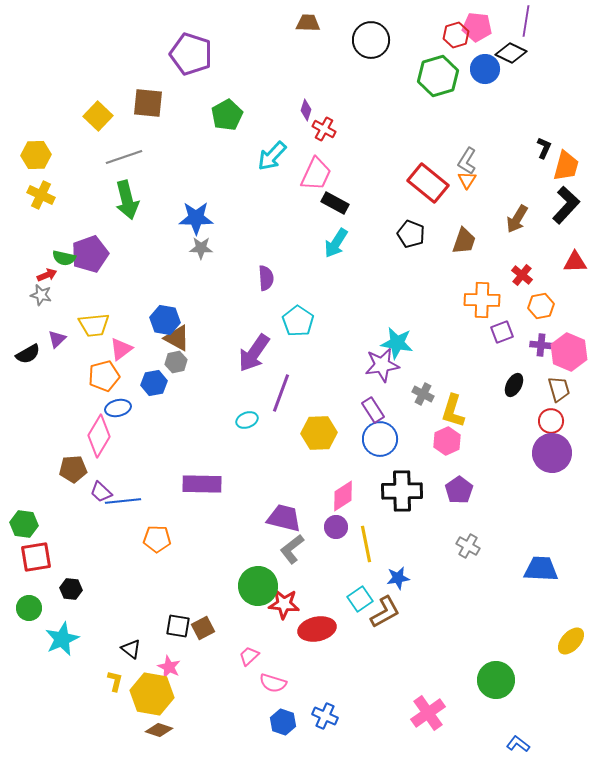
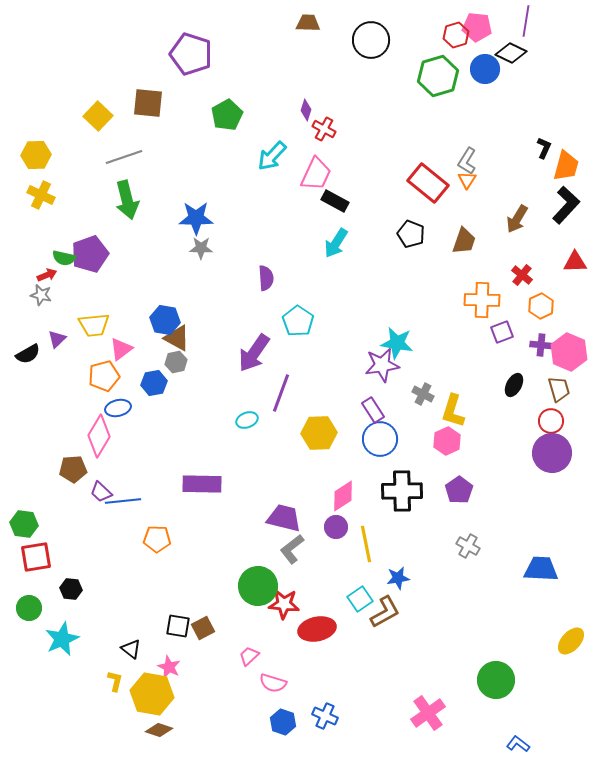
black rectangle at (335, 203): moved 2 px up
orange hexagon at (541, 306): rotated 15 degrees counterclockwise
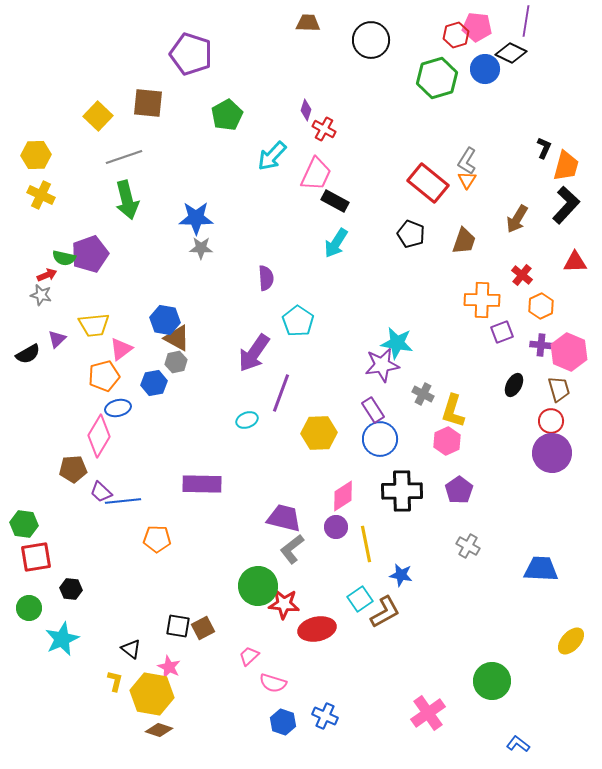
green hexagon at (438, 76): moved 1 px left, 2 px down
blue star at (398, 578): moved 3 px right, 3 px up; rotated 20 degrees clockwise
green circle at (496, 680): moved 4 px left, 1 px down
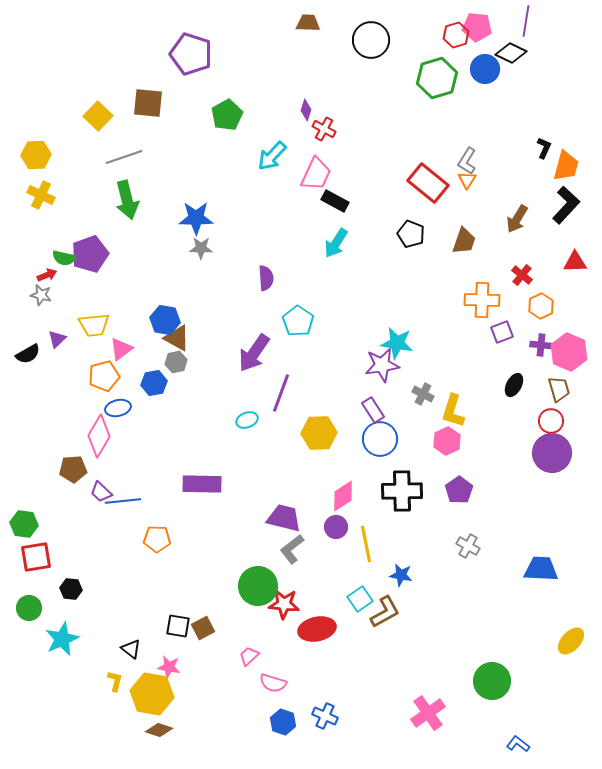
pink star at (169, 667): rotated 15 degrees counterclockwise
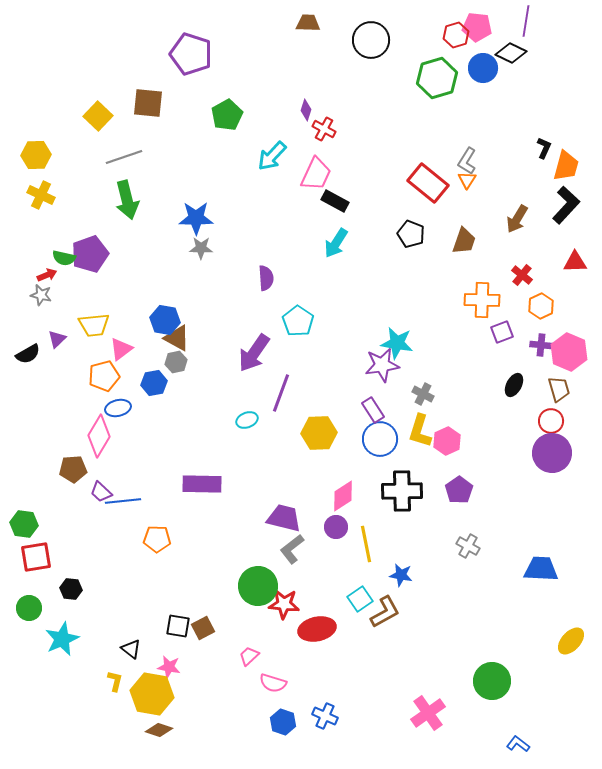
blue circle at (485, 69): moved 2 px left, 1 px up
yellow L-shape at (453, 411): moved 33 px left, 20 px down
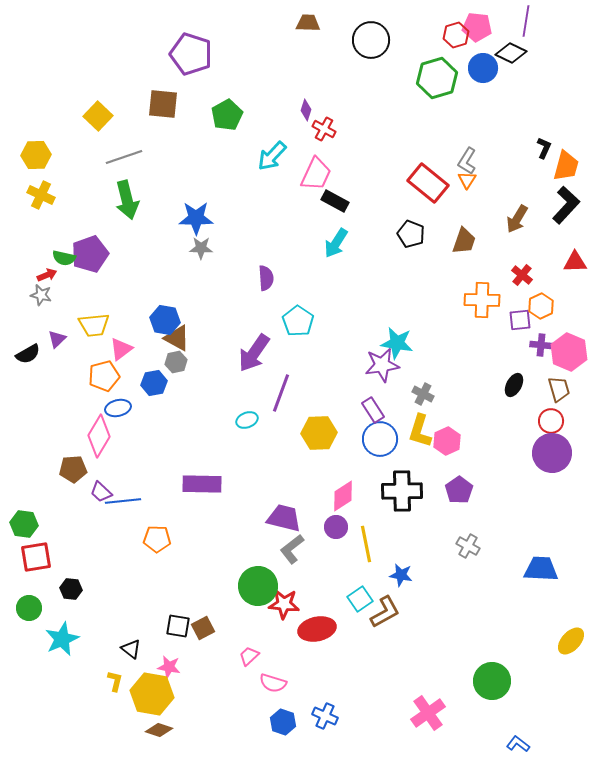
brown square at (148, 103): moved 15 px right, 1 px down
purple square at (502, 332): moved 18 px right, 12 px up; rotated 15 degrees clockwise
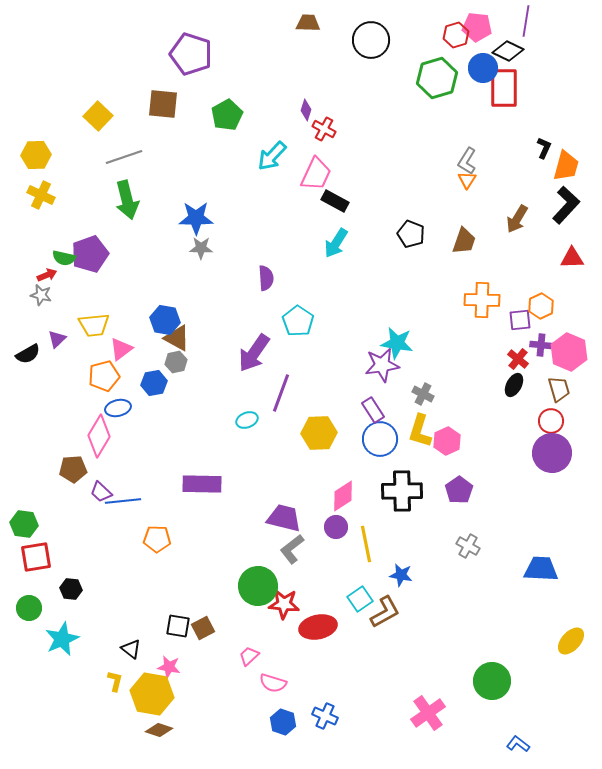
black diamond at (511, 53): moved 3 px left, 2 px up
red rectangle at (428, 183): moved 76 px right, 95 px up; rotated 51 degrees clockwise
red triangle at (575, 262): moved 3 px left, 4 px up
red cross at (522, 275): moved 4 px left, 84 px down
red ellipse at (317, 629): moved 1 px right, 2 px up
